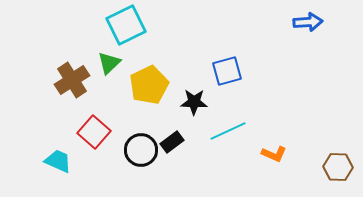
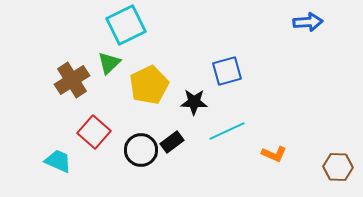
cyan line: moved 1 px left
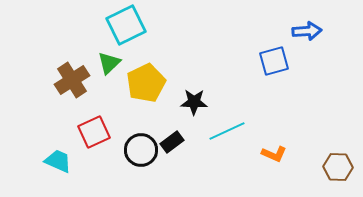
blue arrow: moved 1 px left, 9 px down
blue square: moved 47 px right, 10 px up
yellow pentagon: moved 3 px left, 2 px up
red square: rotated 24 degrees clockwise
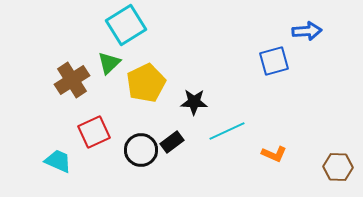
cyan square: rotated 6 degrees counterclockwise
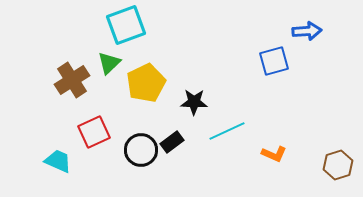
cyan square: rotated 12 degrees clockwise
brown hexagon: moved 2 px up; rotated 20 degrees counterclockwise
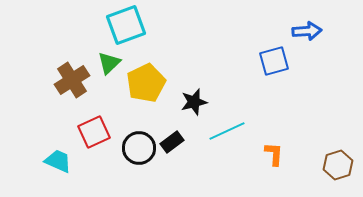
black star: rotated 16 degrees counterclockwise
black circle: moved 2 px left, 2 px up
orange L-shape: rotated 110 degrees counterclockwise
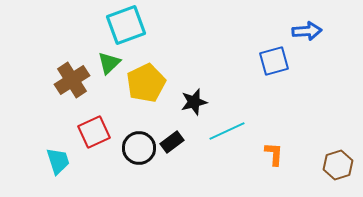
cyan trapezoid: rotated 48 degrees clockwise
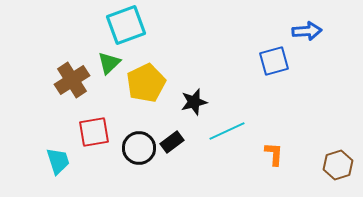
red square: rotated 16 degrees clockwise
